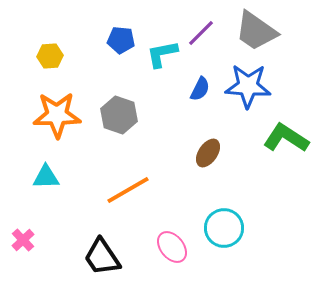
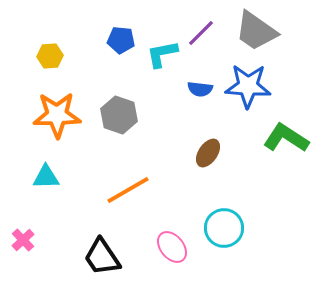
blue semicircle: rotated 70 degrees clockwise
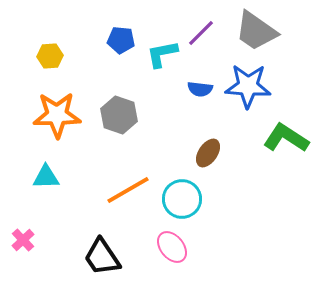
cyan circle: moved 42 px left, 29 px up
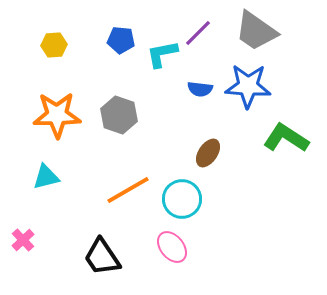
purple line: moved 3 px left
yellow hexagon: moved 4 px right, 11 px up
cyan triangle: rotated 12 degrees counterclockwise
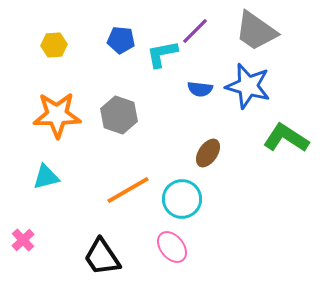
purple line: moved 3 px left, 2 px up
blue star: rotated 12 degrees clockwise
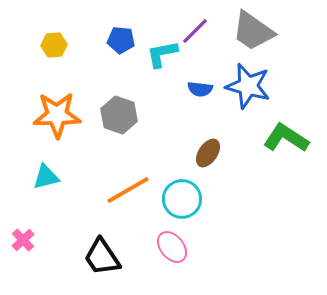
gray trapezoid: moved 3 px left
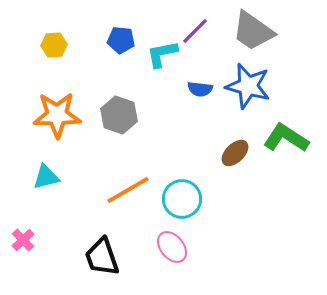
brown ellipse: moved 27 px right; rotated 12 degrees clockwise
black trapezoid: rotated 15 degrees clockwise
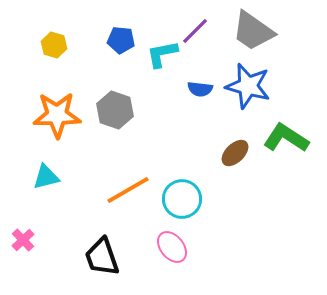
yellow hexagon: rotated 20 degrees clockwise
gray hexagon: moved 4 px left, 5 px up
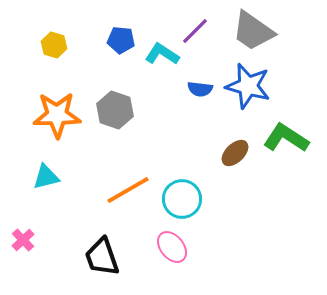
cyan L-shape: rotated 44 degrees clockwise
